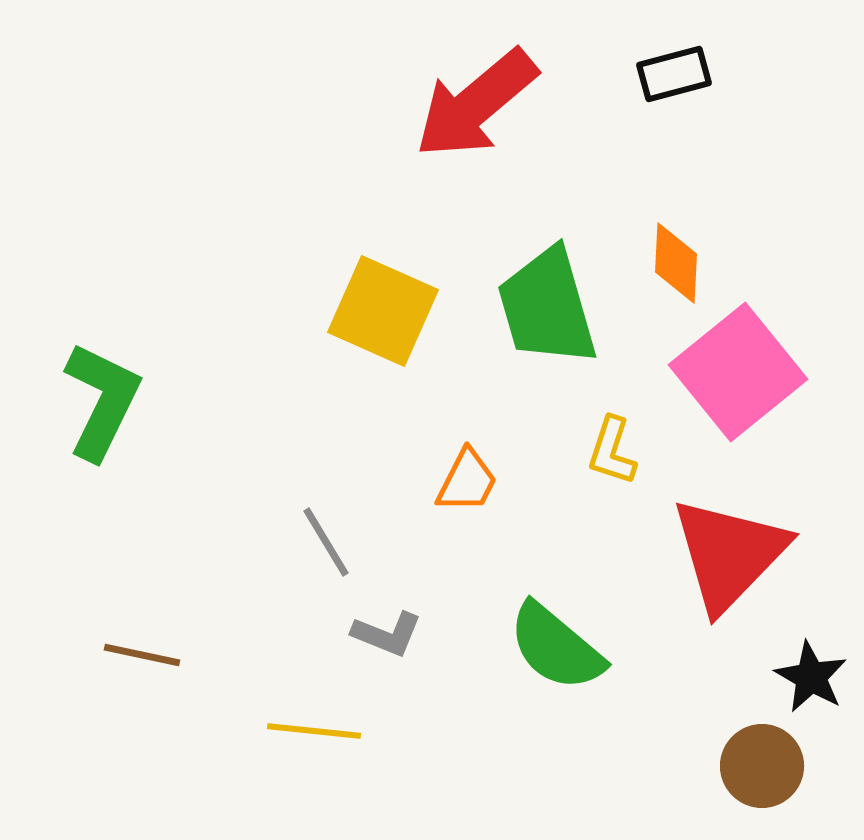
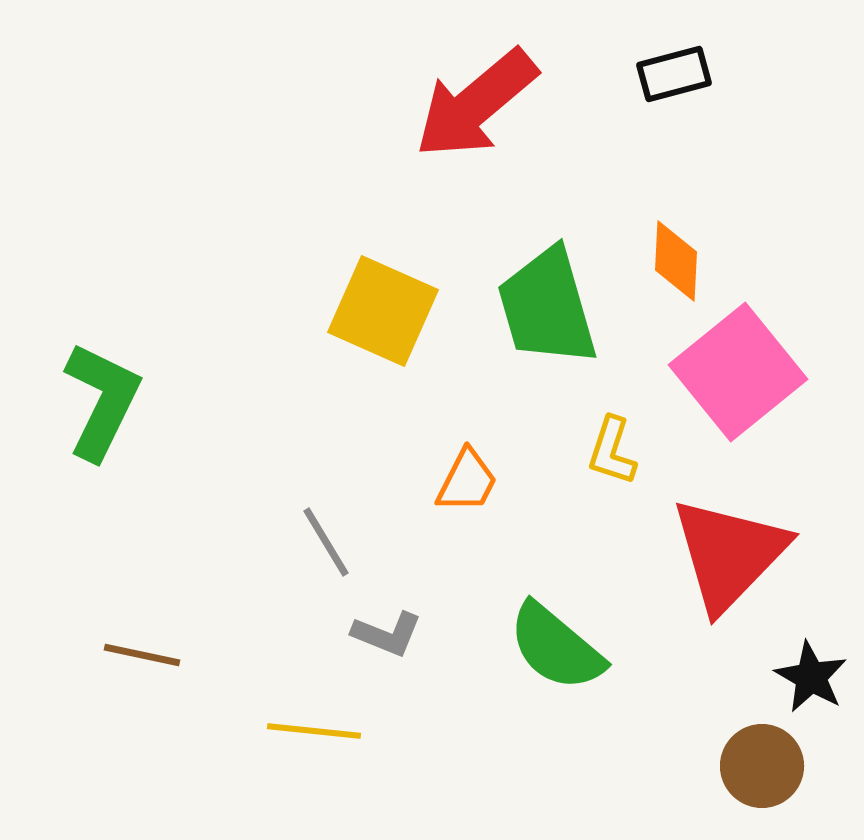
orange diamond: moved 2 px up
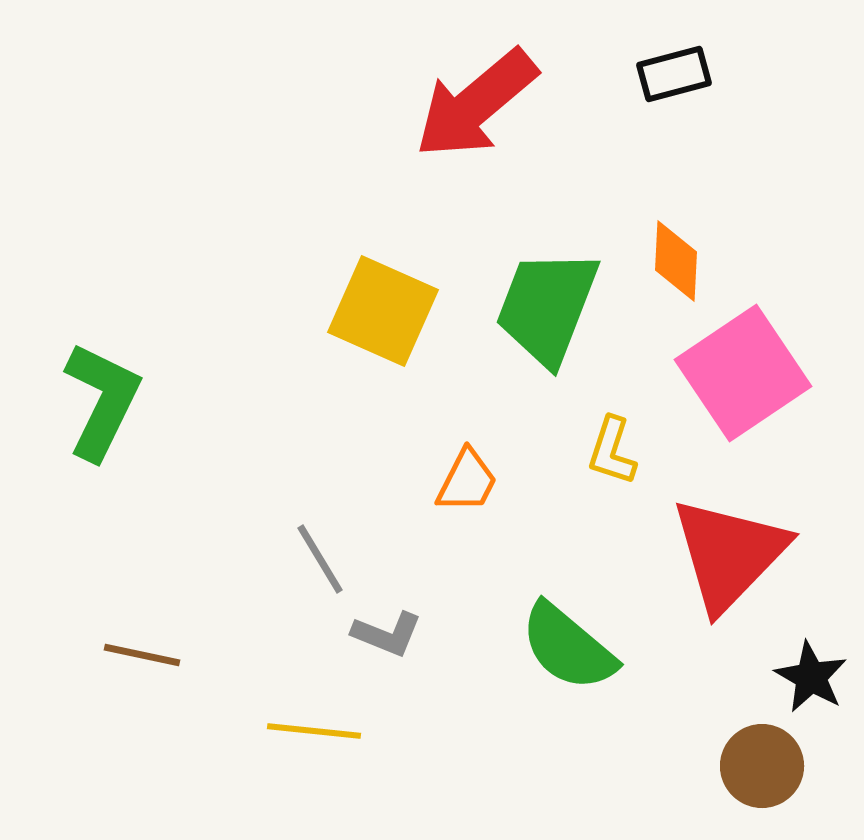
green trapezoid: rotated 37 degrees clockwise
pink square: moved 5 px right, 1 px down; rotated 5 degrees clockwise
gray line: moved 6 px left, 17 px down
green semicircle: moved 12 px right
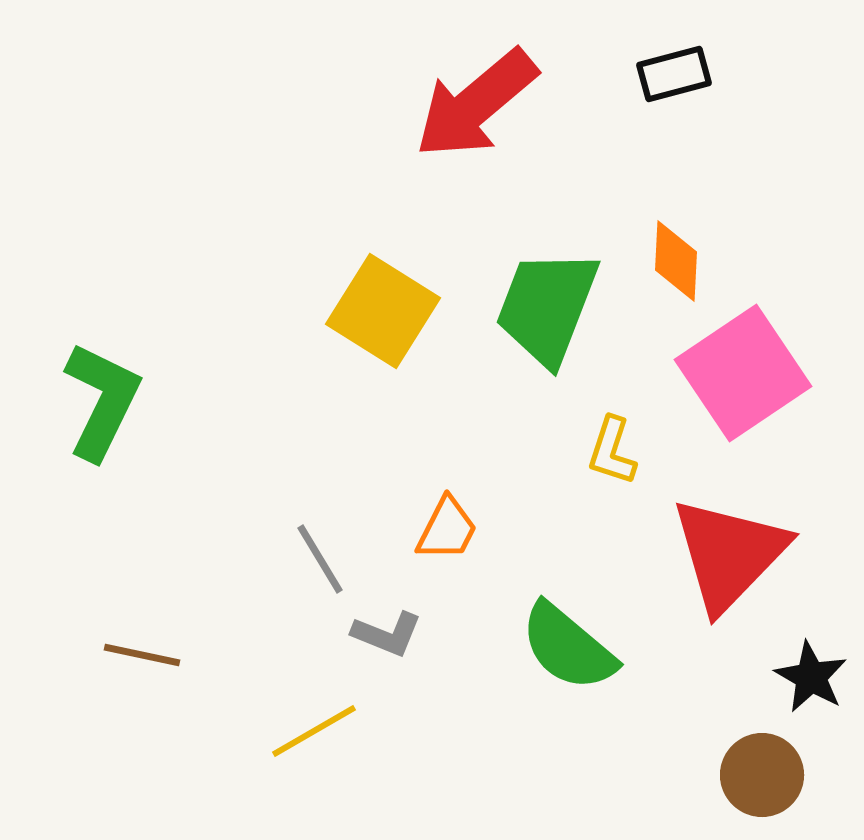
yellow square: rotated 8 degrees clockwise
orange trapezoid: moved 20 px left, 48 px down
yellow line: rotated 36 degrees counterclockwise
brown circle: moved 9 px down
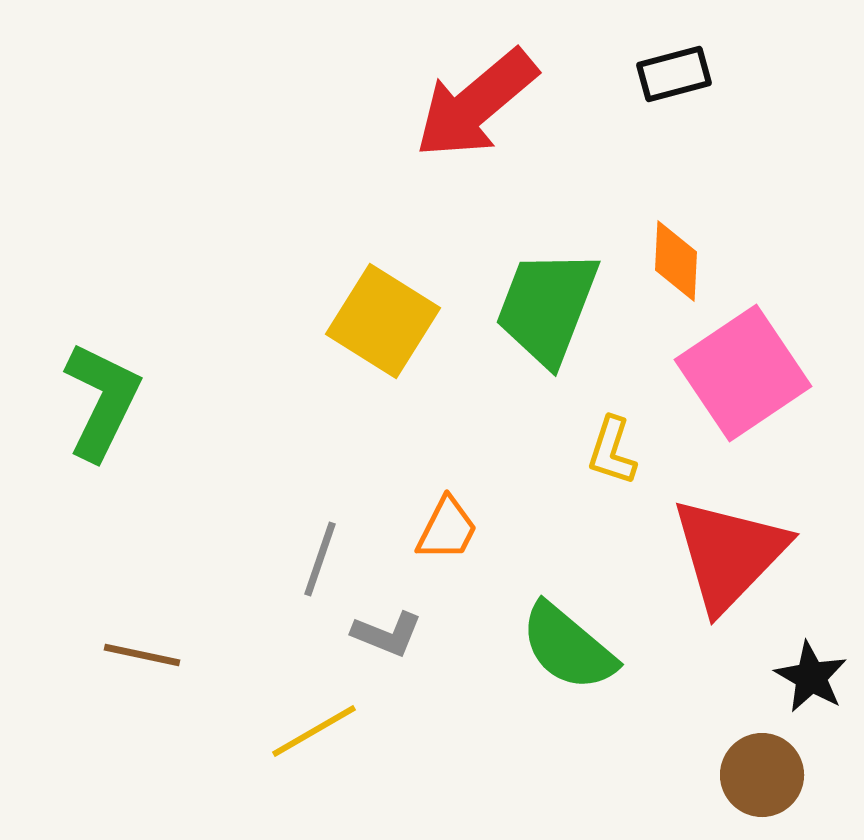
yellow square: moved 10 px down
gray line: rotated 50 degrees clockwise
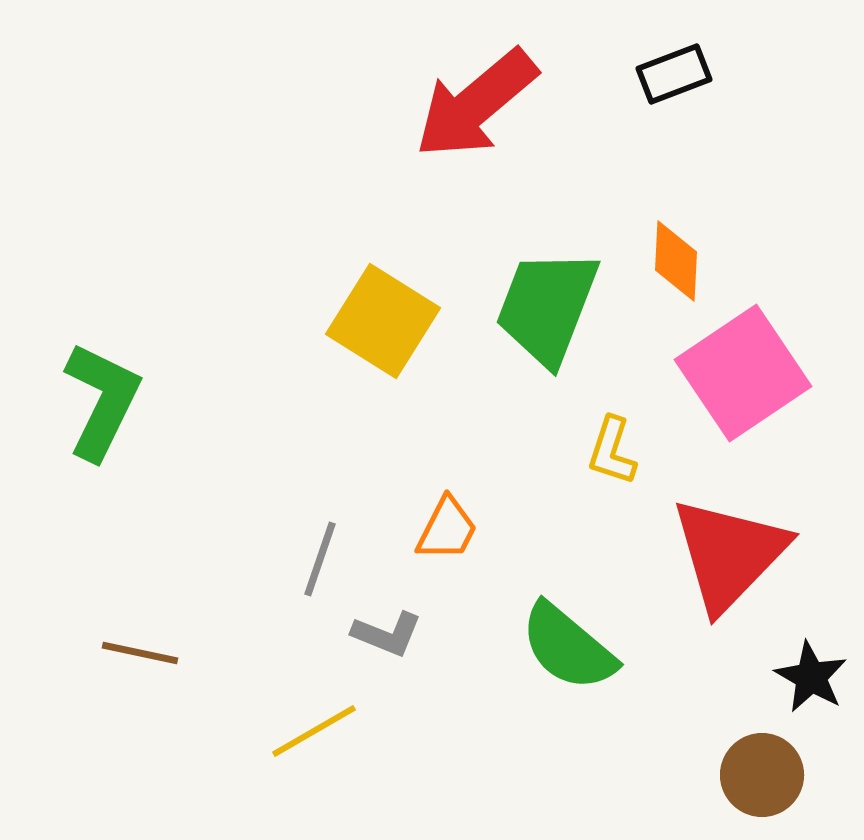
black rectangle: rotated 6 degrees counterclockwise
brown line: moved 2 px left, 2 px up
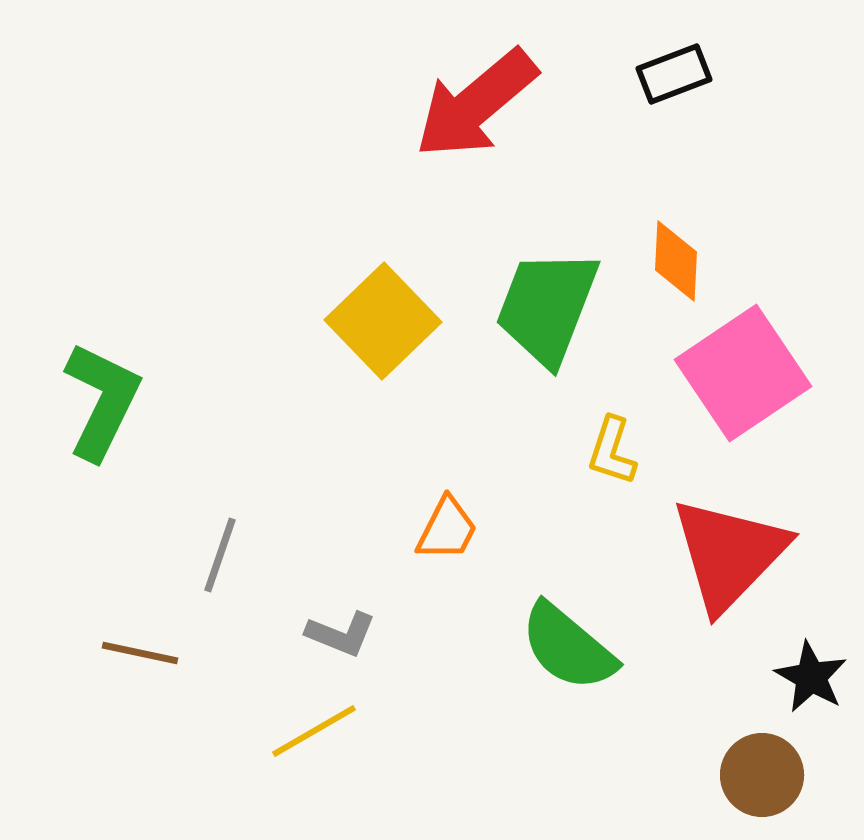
yellow square: rotated 14 degrees clockwise
gray line: moved 100 px left, 4 px up
gray L-shape: moved 46 px left
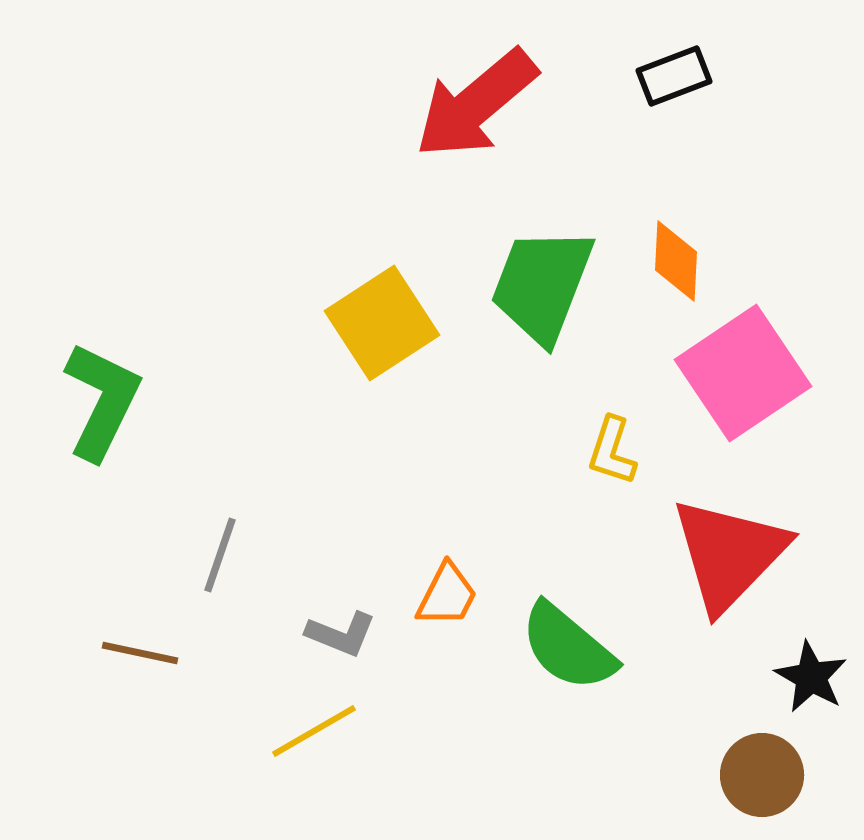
black rectangle: moved 2 px down
green trapezoid: moved 5 px left, 22 px up
yellow square: moved 1 px left, 2 px down; rotated 11 degrees clockwise
orange trapezoid: moved 66 px down
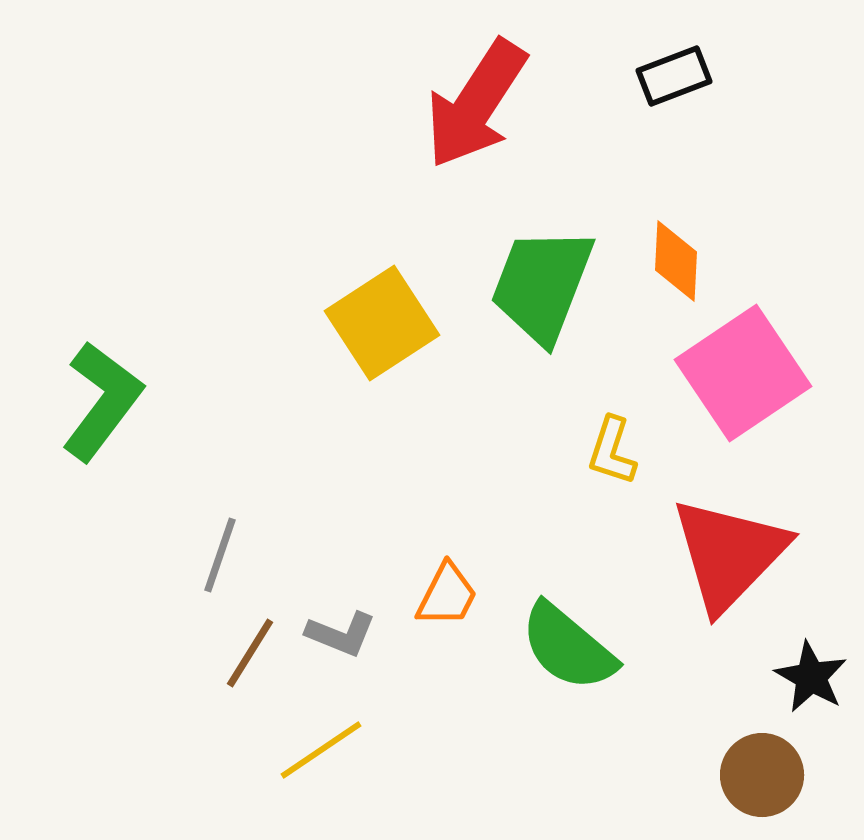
red arrow: rotated 17 degrees counterclockwise
green L-shape: rotated 11 degrees clockwise
brown line: moved 110 px right; rotated 70 degrees counterclockwise
yellow line: moved 7 px right, 19 px down; rotated 4 degrees counterclockwise
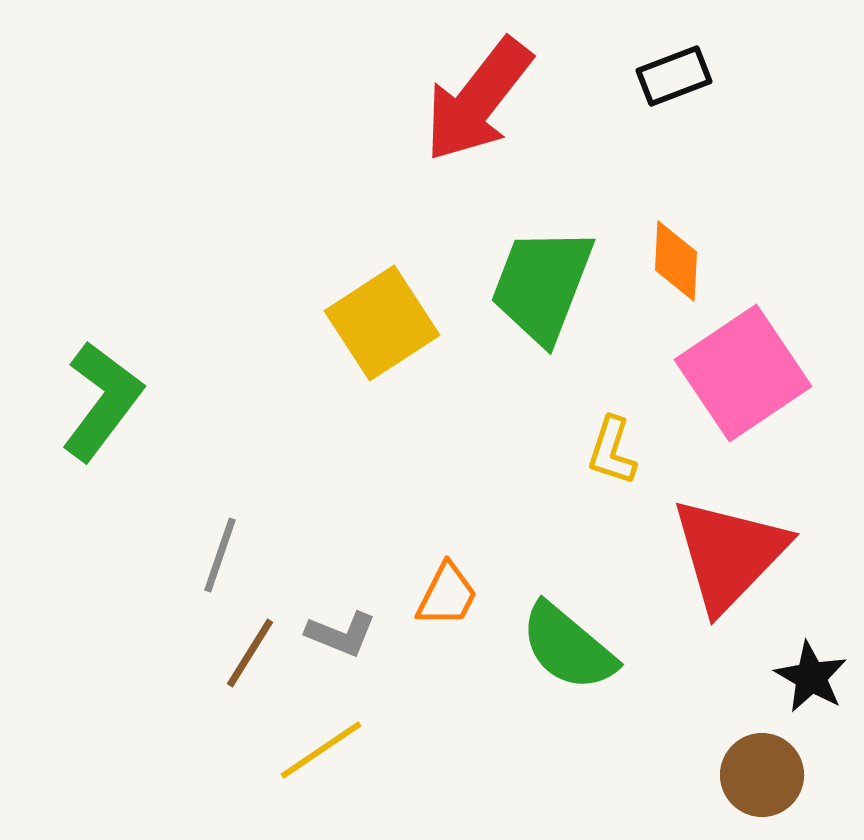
red arrow: moved 2 px right, 4 px up; rotated 5 degrees clockwise
